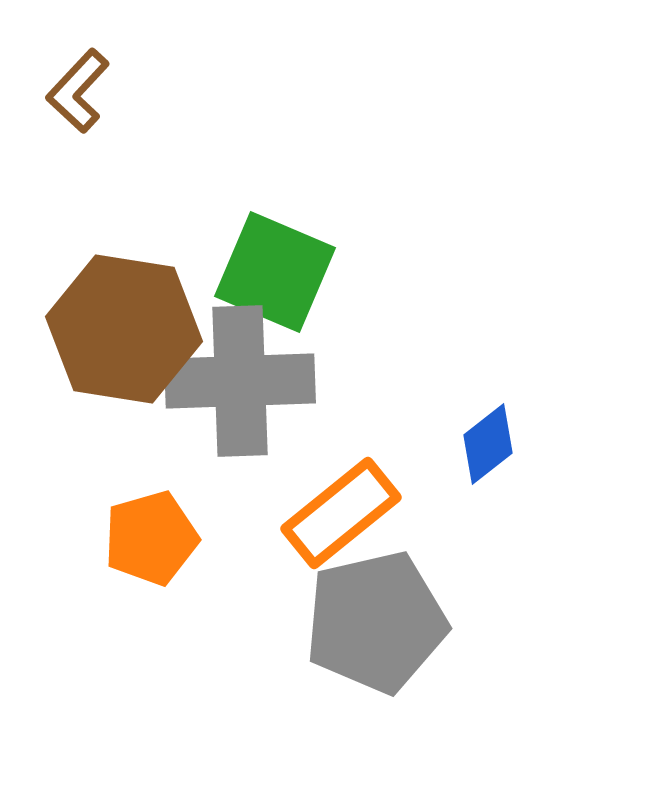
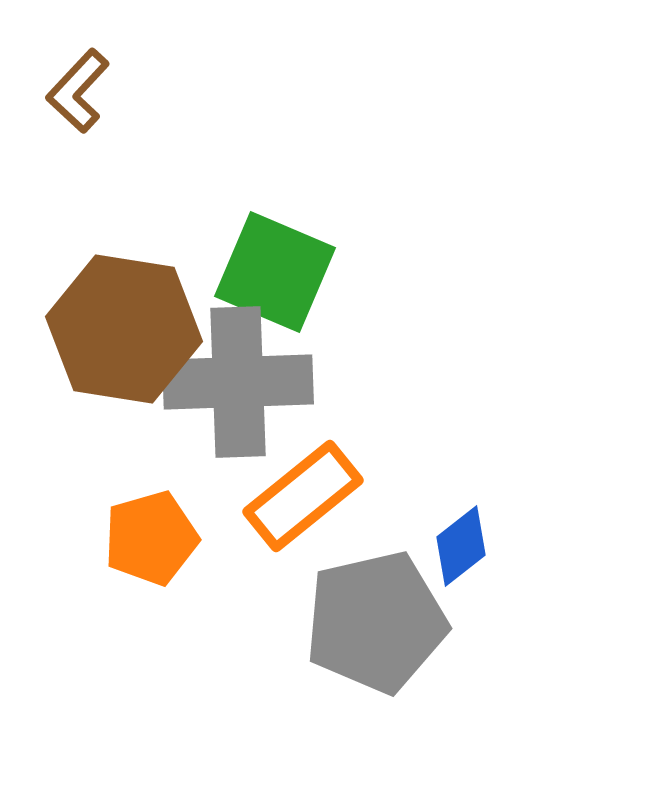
gray cross: moved 2 px left, 1 px down
blue diamond: moved 27 px left, 102 px down
orange rectangle: moved 38 px left, 17 px up
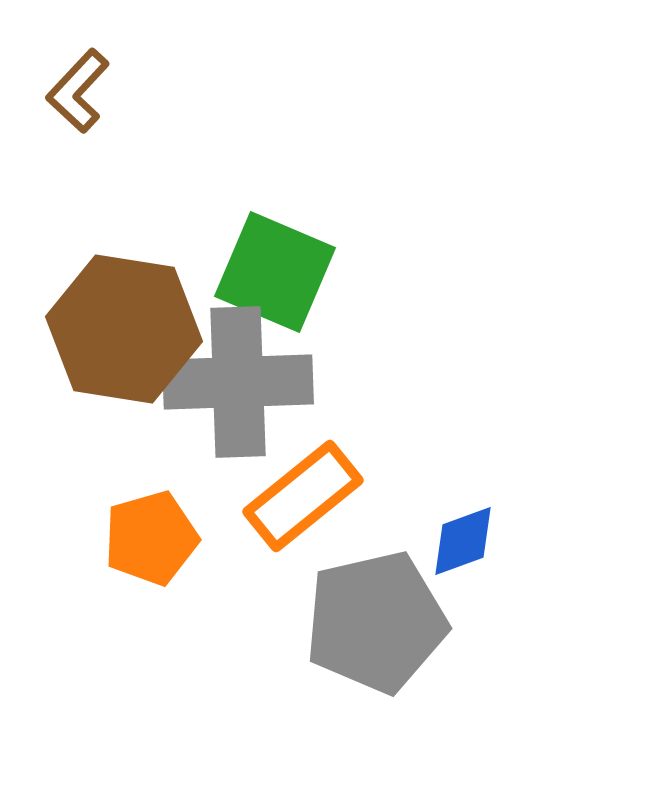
blue diamond: moved 2 px right, 5 px up; rotated 18 degrees clockwise
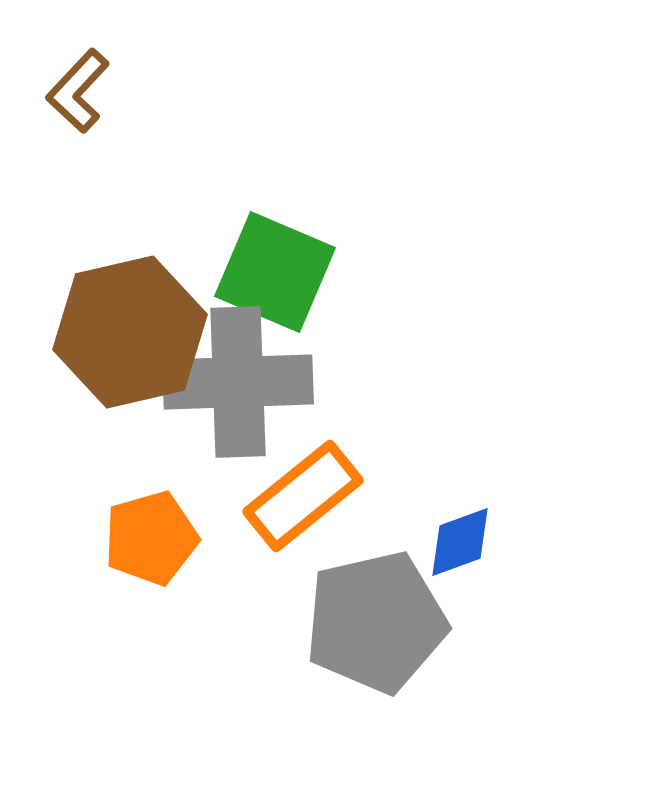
brown hexagon: moved 6 px right, 3 px down; rotated 22 degrees counterclockwise
blue diamond: moved 3 px left, 1 px down
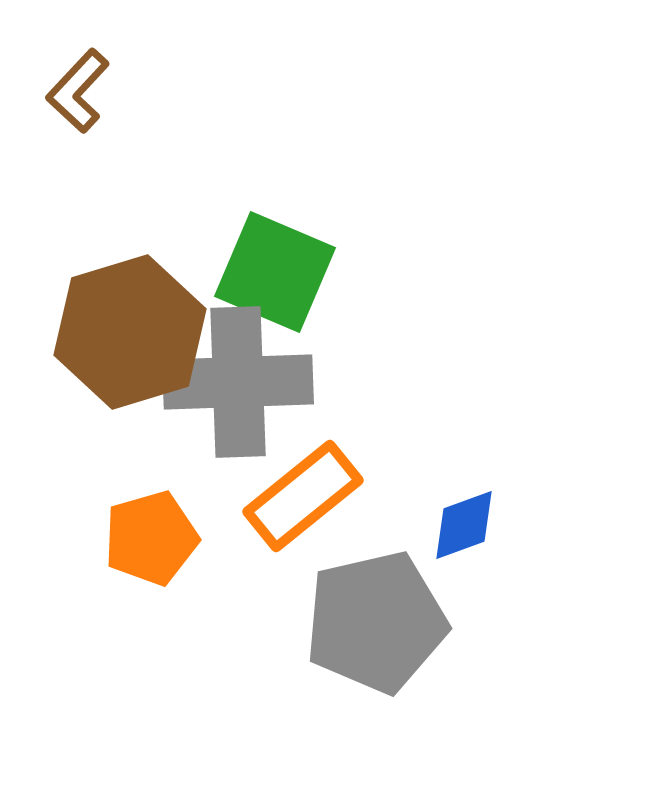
brown hexagon: rotated 4 degrees counterclockwise
blue diamond: moved 4 px right, 17 px up
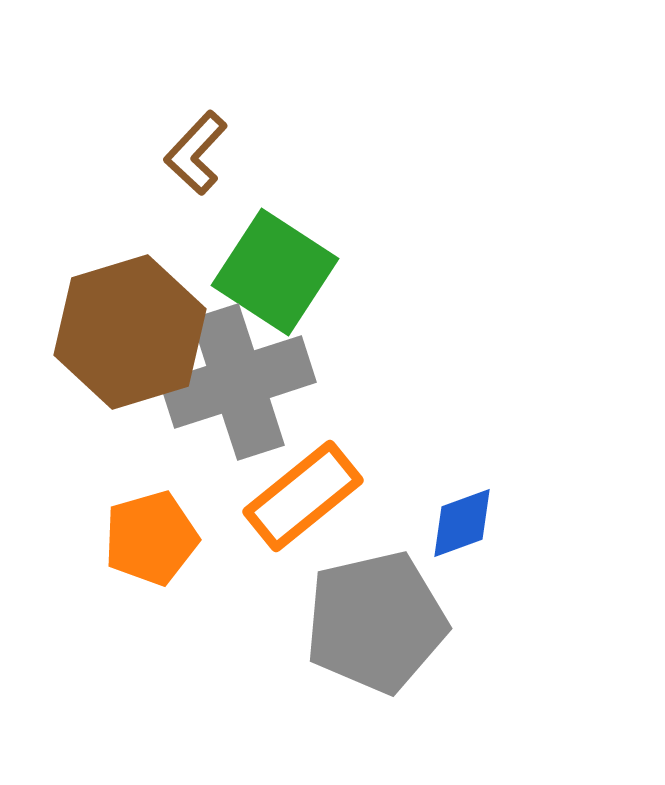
brown L-shape: moved 118 px right, 62 px down
green square: rotated 10 degrees clockwise
gray cross: rotated 16 degrees counterclockwise
blue diamond: moved 2 px left, 2 px up
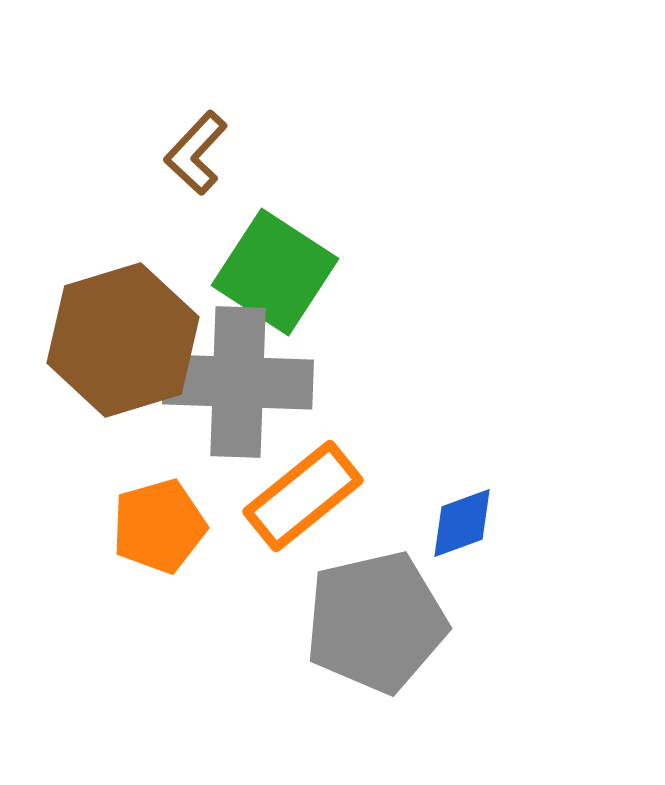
brown hexagon: moved 7 px left, 8 px down
gray cross: rotated 20 degrees clockwise
orange pentagon: moved 8 px right, 12 px up
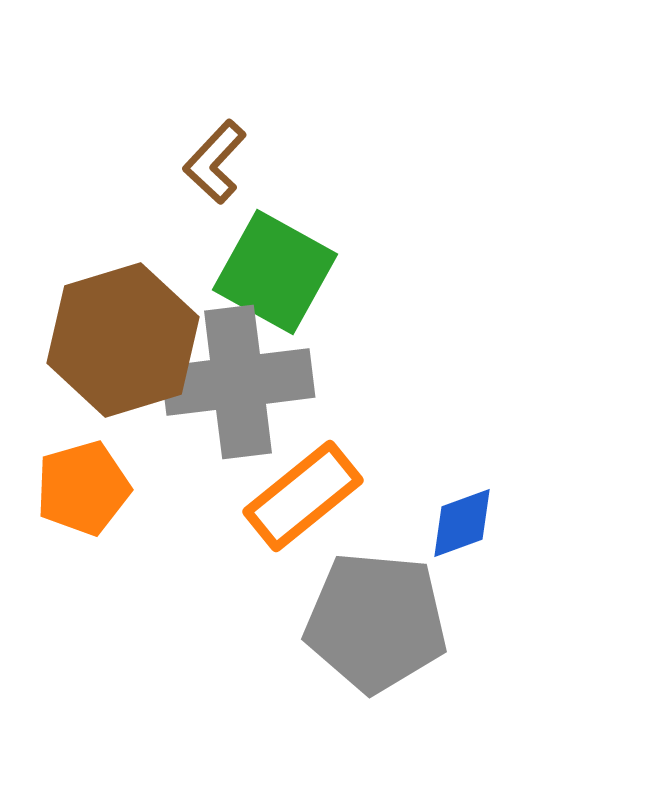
brown L-shape: moved 19 px right, 9 px down
green square: rotated 4 degrees counterclockwise
gray cross: rotated 9 degrees counterclockwise
orange pentagon: moved 76 px left, 38 px up
gray pentagon: rotated 18 degrees clockwise
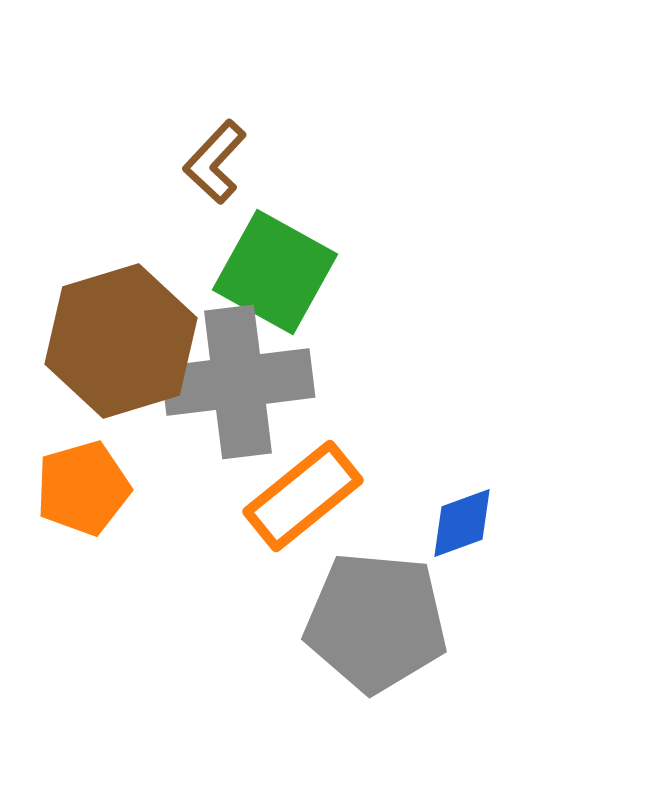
brown hexagon: moved 2 px left, 1 px down
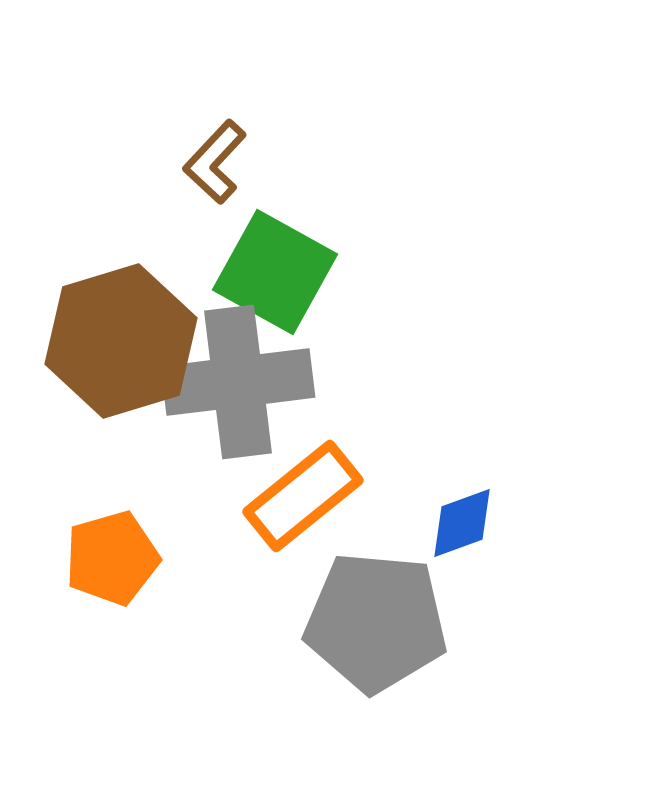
orange pentagon: moved 29 px right, 70 px down
